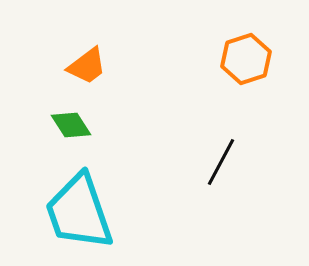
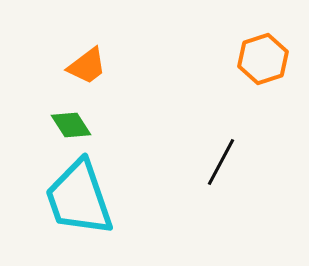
orange hexagon: moved 17 px right
cyan trapezoid: moved 14 px up
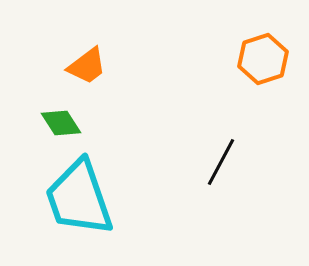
green diamond: moved 10 px left, 2 px up
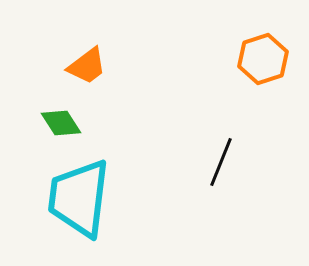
black line: rotated 6 degrees counterclockwise
cyan trapezoid: rotated 26 degrees clockwise
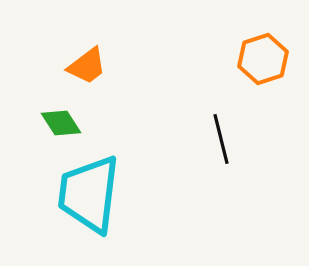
black line: moved 23 px up; rotated 36 degrees counterclockwise
cyan trapezoid: moved 10 px right, 4 px up
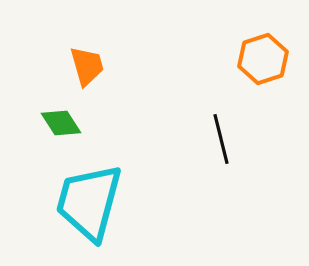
orange trapezoid: rotated 69 degrees counterclockwise
cyan trapezoid: moved 8 px down; rotated 8 degrees clockwise
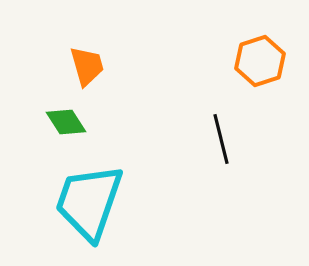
orange hexagon: moved 3 px left, 2 px down
green diamond: moved 5 px right, 1 px up
cyan trapezoid: rotated 4 degrees clockwise
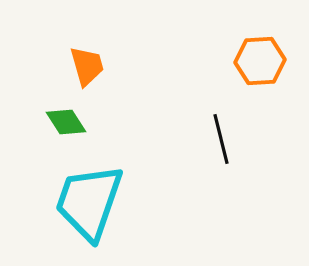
orange hexagon: rotated 15 degrees clockwise
